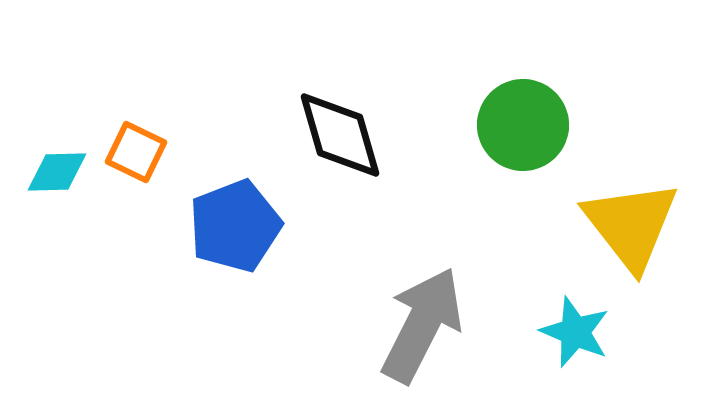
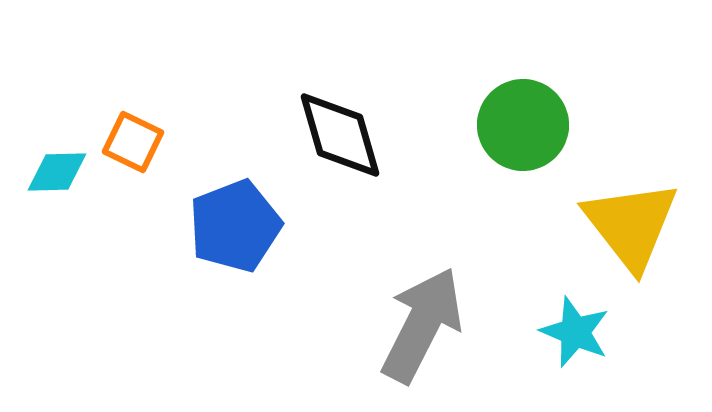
orange square: moved 3 px left, 10 px up
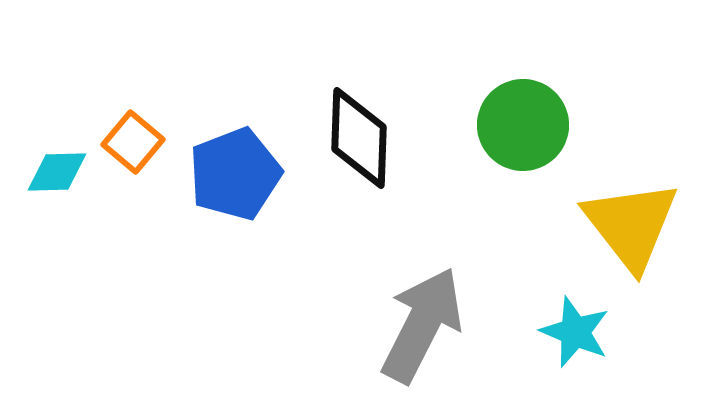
black diamond: moved 19 px right, 3 px down; rotated 18 degrees clockwise
orange square: rotated 14 degrees clockwise
blue pentagon: moved 52 px up
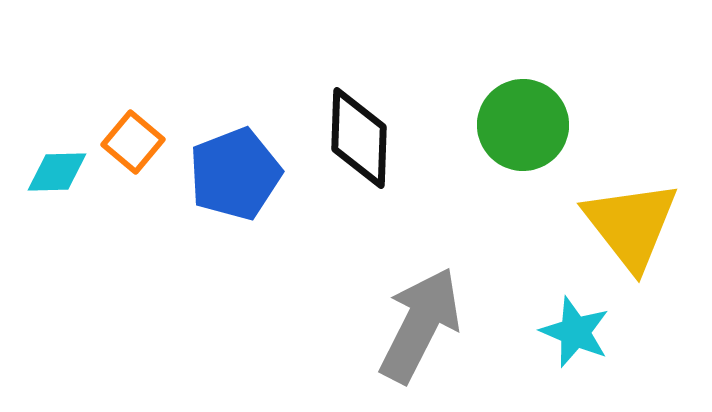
gray arrow: moved 2 px left
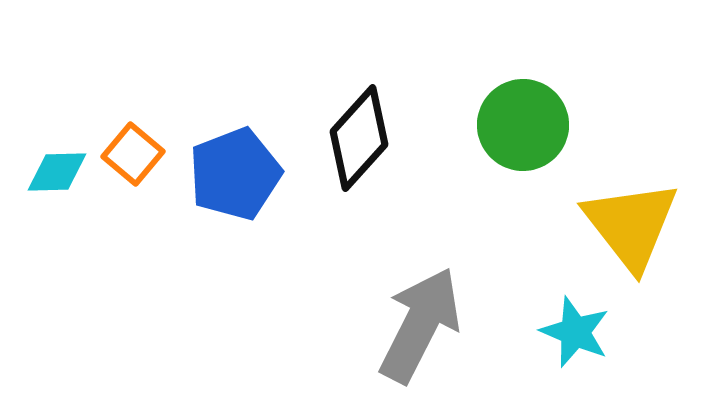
black diamond: rotated 40 degrees clockwise
orange square: moved 12 px down
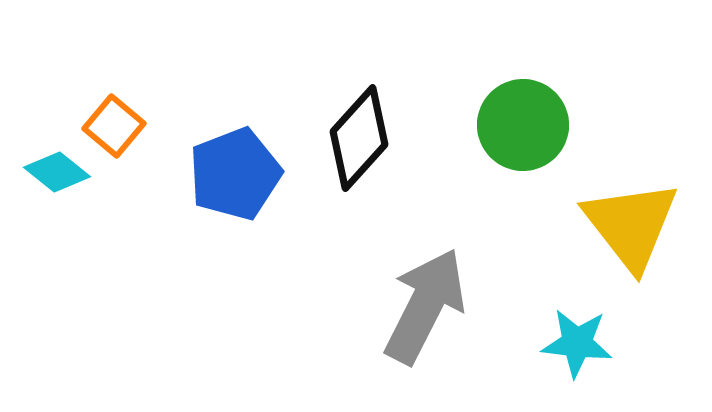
orange square: moved 19 px left, 28 px up
cyan diamond: rotated 40 degrees clockwise
gray arrow: moved 5 px right, 19 px up
cyan star: moved 2 px right, 11 px down; rotated 16 degrees counterclockwise
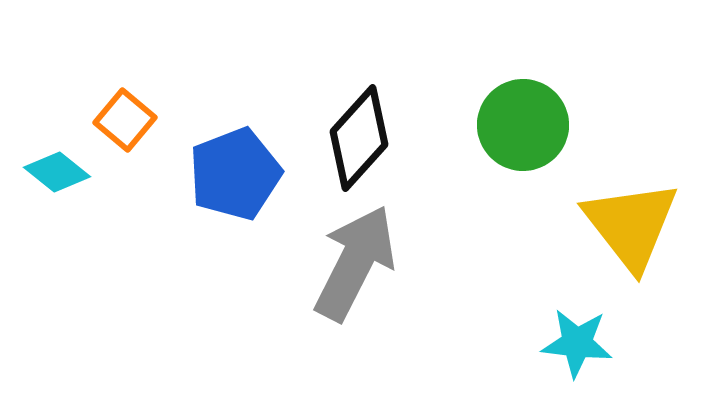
orange square: moved 11 px right, 6 px up
gray arrow: moved 70 px left, 43 px up
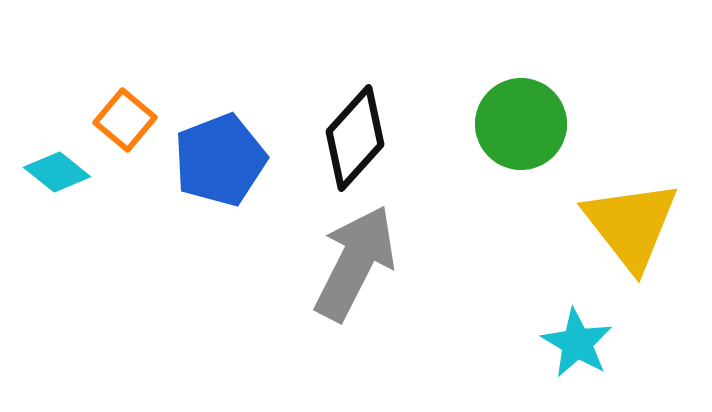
green circle: moved 2 px left, 1 px up
black diamond: moved 4 px left
blue pentagon: moved 15 px left, 14 px up
cyan star: rotated 24 degrees clockwise
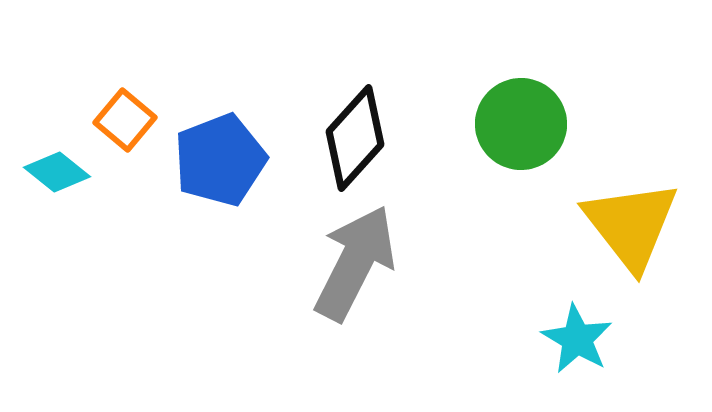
cyan star: moved 4 px up
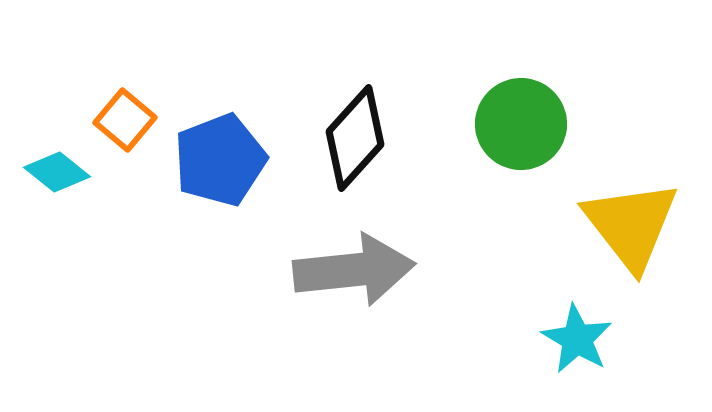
gray arrow: moved 1 px left, 7 px down; rotated 57 degrees clockwise
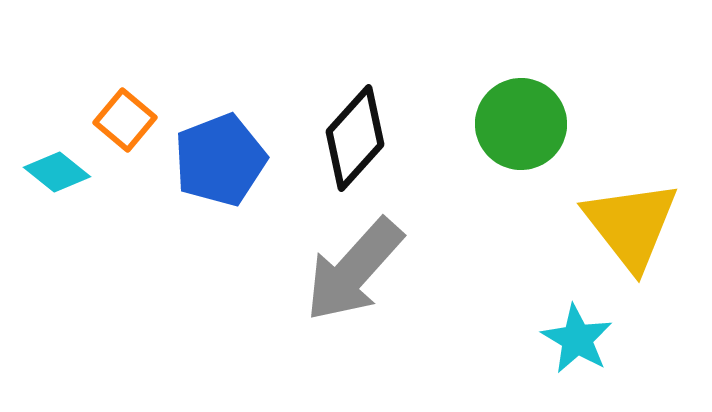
gray arrow: rotated 138 degrees clockwise
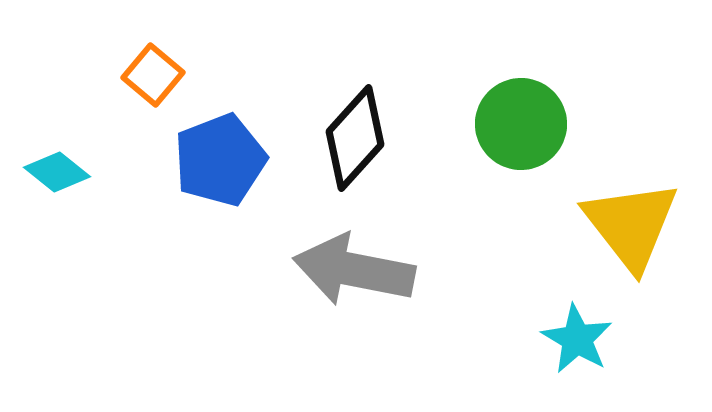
orange square: moved 28 px right, 45 px up
gray arrow: rotated 59 degrees clockwise
